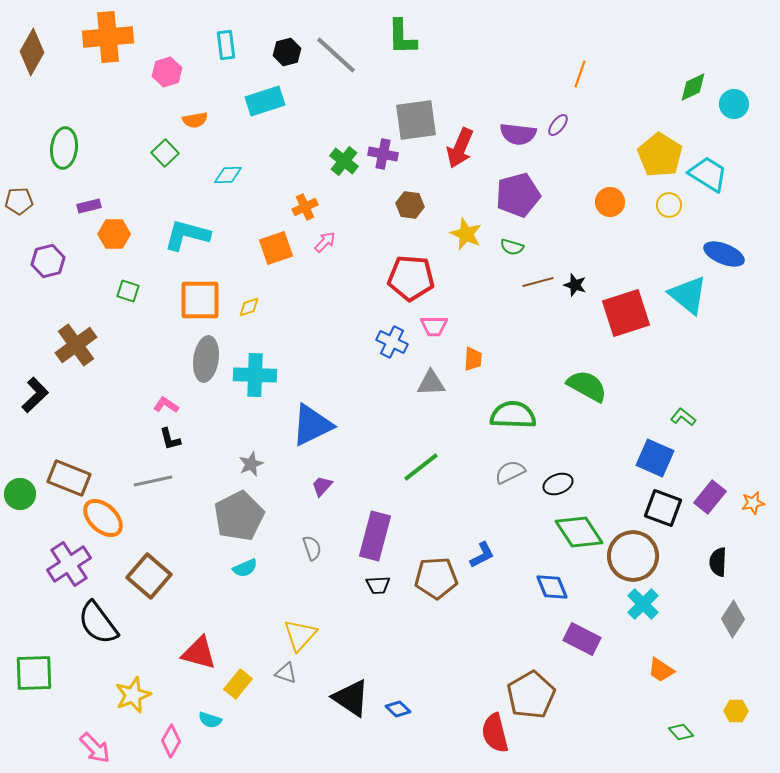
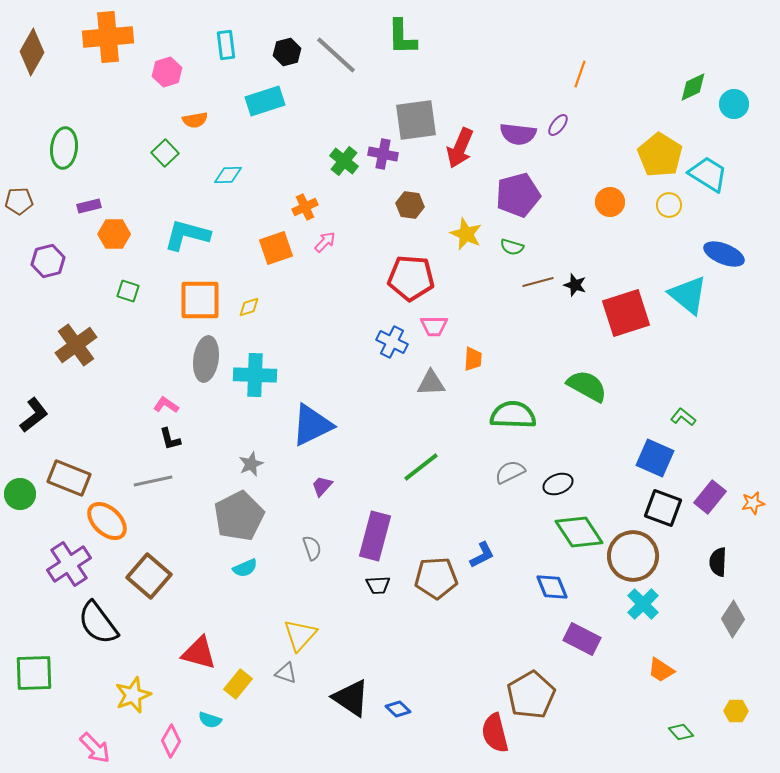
black L-shape at (35, 395): moved 1 px left, 20 px down; rotated 6 degrees clockwise
orange ellipse at (103, 518): moved 4 px right, 3 px down
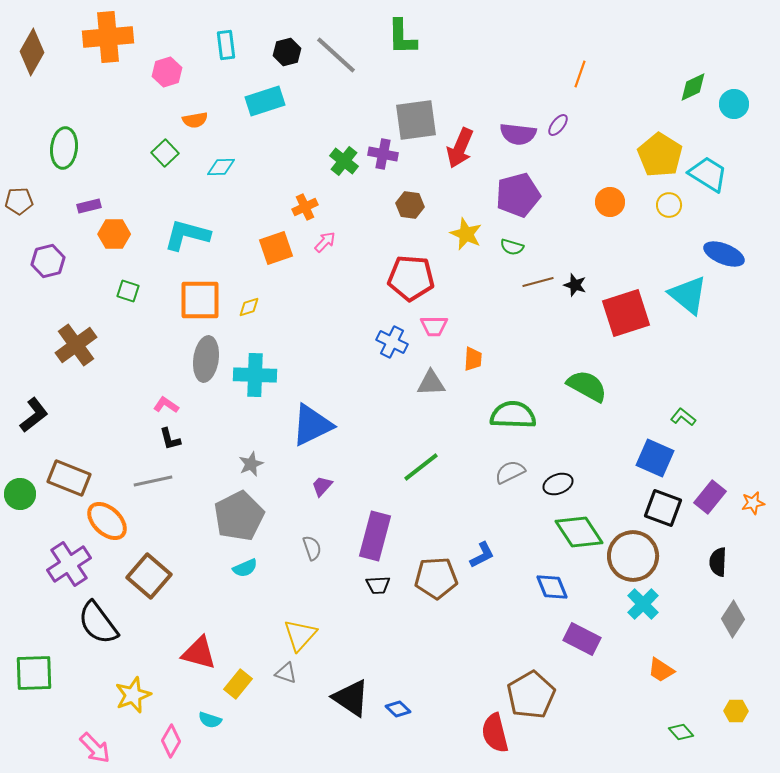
cyan diamond at (228, 175): moved 7 px left, 8 px up
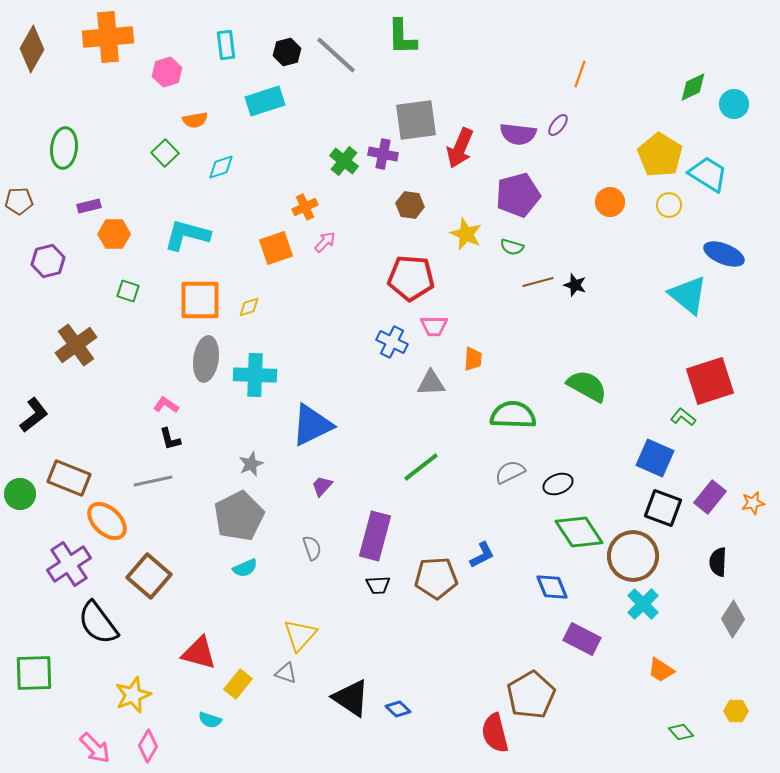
brown diamond at (32, 52): moved 3 px up
cyan diamond at (221, 167): rotated 16 degrees counterclockwise
red square at (626, 313): moved 84 px right, 68 px down
pink diamond at (171, 741): moved 23 px left, 5 px down
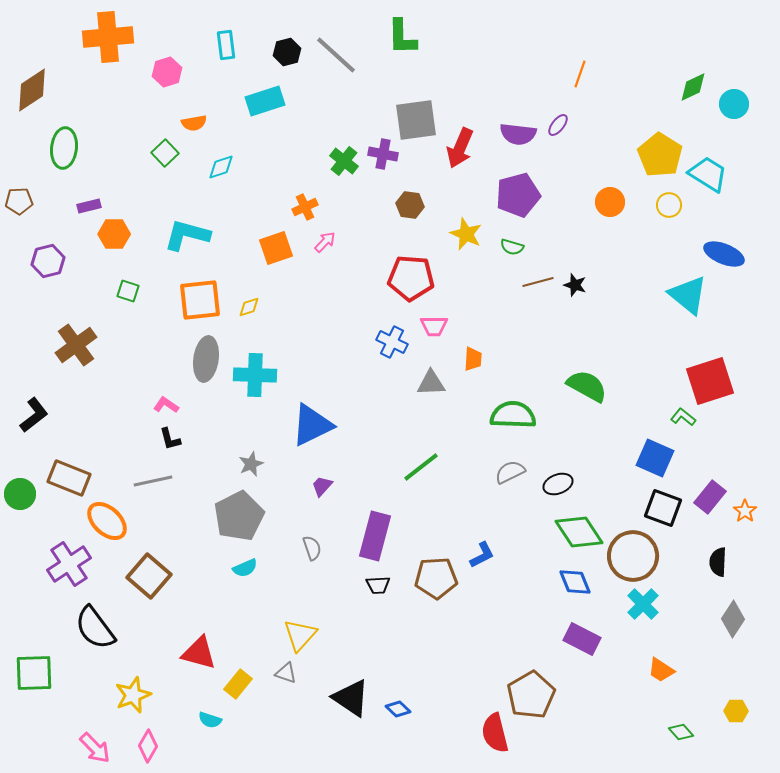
brown diamond at (32, 49): moved 41 px down; rotated 27 degrees clockwise
orange semicircle at (195, 120): moved 1 px left, 3 px down
orange square at (200, 300): rotated 6 degrees counterclockwise
orange star at (753, 503): moved 8 px left, 8 px down; rotated 25 degrees counterclockwise
blue diamond at (552, 587): moved 23 px right, 5 px up
black semicircle at (98, 623): moved 3 px left, 5 px down
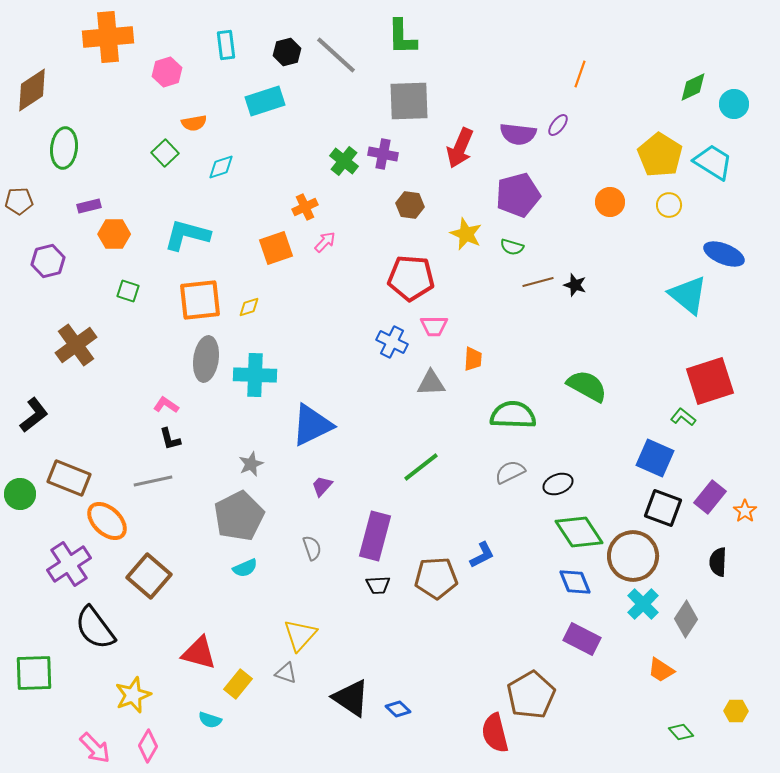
gray square at (416, 120): moved 7 px left, 19 px up; rotated 6 degrees clockwise
cyan trapezoid at (708, 174): moved 5 px right, 12 px up
gray diamond at (733, 619): moved 47 px left
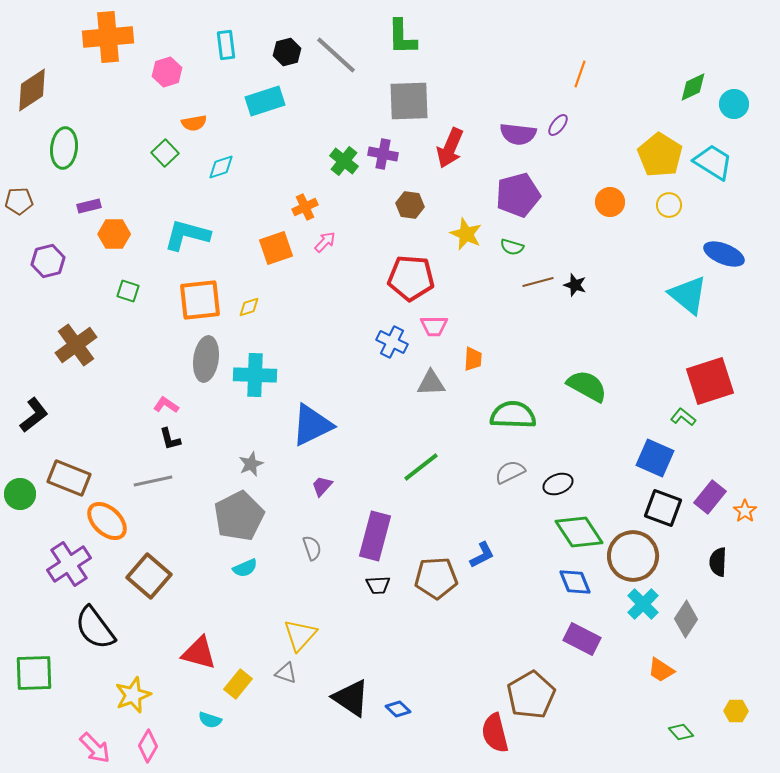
red arrow at (460, 148): moved 10 px left
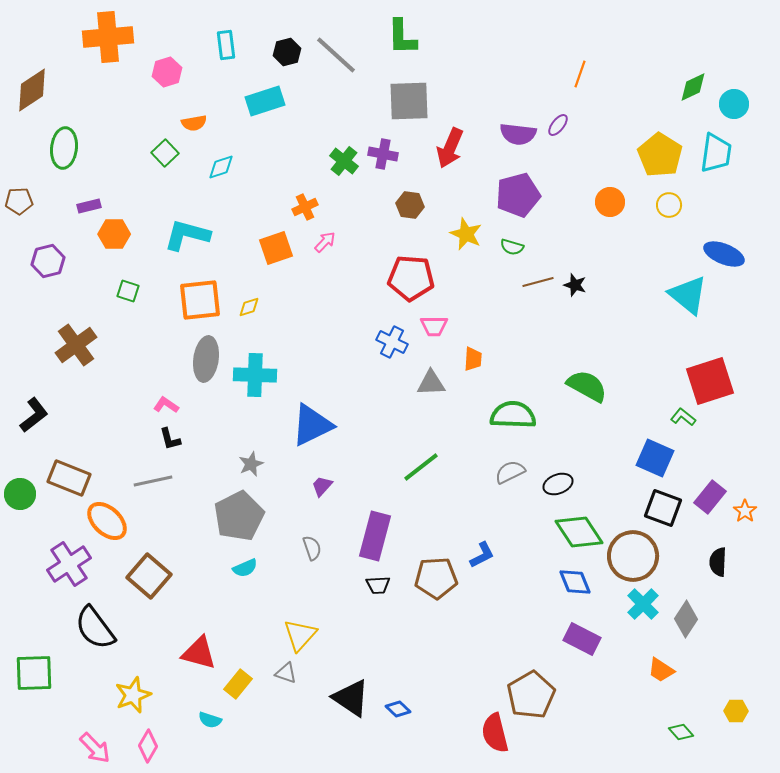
cyan trapezoid at (713, 162): moved 3 px right, 9 px up; rotated 66 degrees clockwise
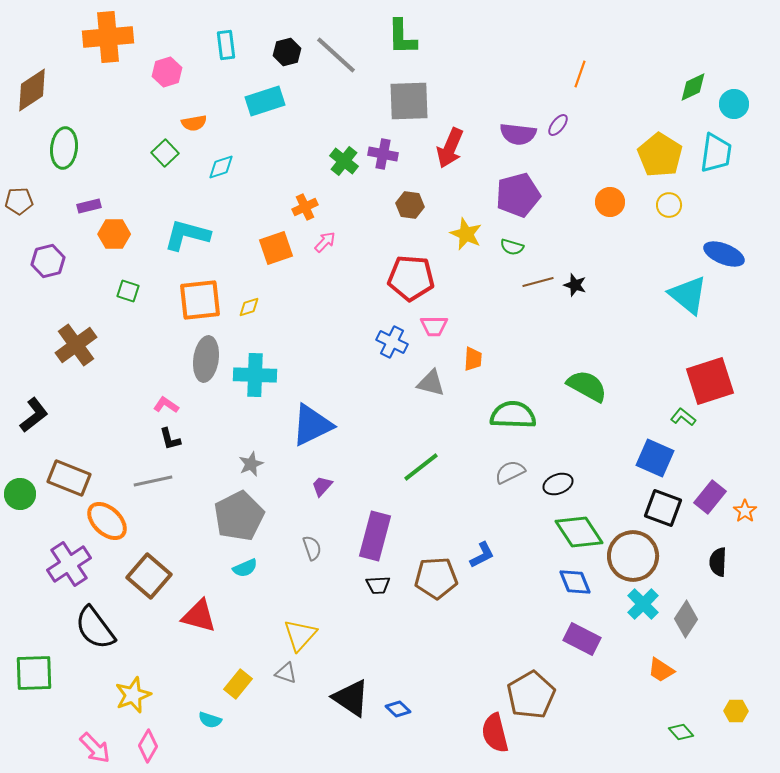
gray triangle at (431, 383): rotated 16 degrees clockwise
red triangle at (199, 653): moved 37 px up
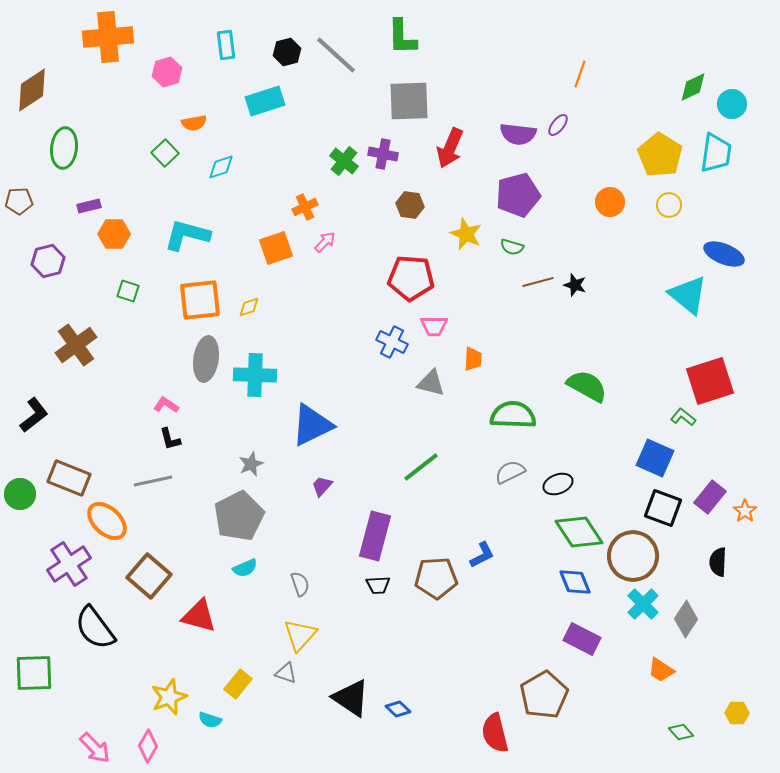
cyan circle at (734, 104): moved 2 px left
gray semicircle at (312, 548): moved 12 px left, 36 px down
yellow star at (133, 695): moved 36 px right, 2 px down
brown pentagon at (531, 695): moved 13 px right
yellow hexagon at (736, 711): moved 1 px right, 2 px down
